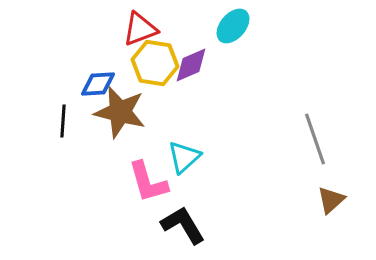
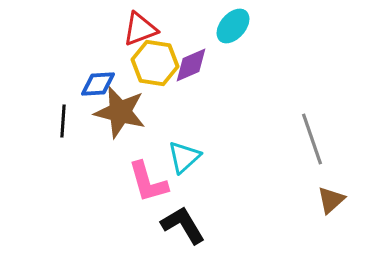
gray line: moved 3 px left
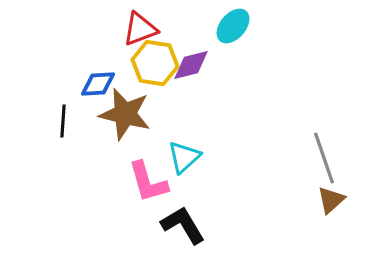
purple diamond: rotated 9 degrees clockwise
brown star: moved 5 px right, 2 px down
gray line: moved 12 px right, 19 px down
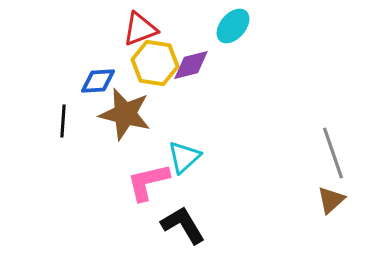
blue diamond: moved 3 px up
gray line: moved 9 px right, 5 px up
pink L-shape: rotated 93 degrees clockwise
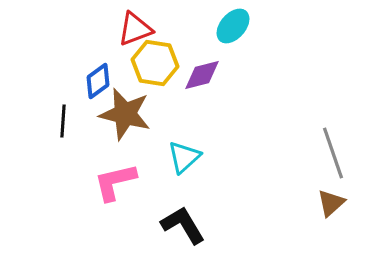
red triangle: moved 5 px left
purple diamond: moved 11 px right, 10 px down
blue diamond: rotated 33 degrees counterclockwise
pink L-shape: moved 33 px left
brown triangle: moved 3 px down
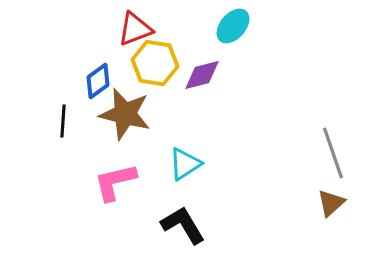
cyan triangle: moved 1 px right, 7 px down; rotated 9 degrees clockwise
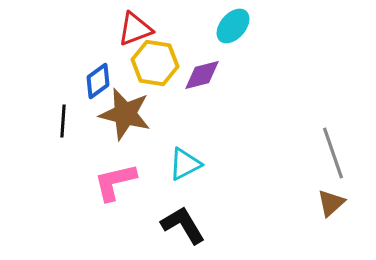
cyan triangle: rotated 6 degrees clockwise
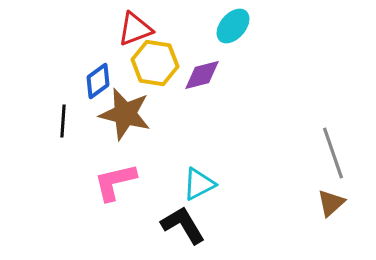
cyan triangle: moved 14 px right, 20 px down
